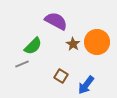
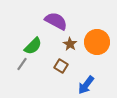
brown star: moved 3 px left
gray line: rotated 32 degrees counterclockwise
brown square: moved 10 px up
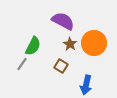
purple semicircle: moved 7 px right
orange circle: moved 3 px left, 1 px down
green semicircle: rotated 18 degrees counterclockwise
blue arrow: rotated 24 degrees counterclockwise
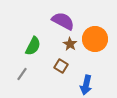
orange circle: moved 1 px right, 4 px up
gray line: moved 10 px down
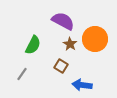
green semicircle: moved 1 px up
blue arrow: moved 4 px left; rotated 84 degrees clockwise
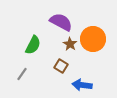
purple semicircle: moved 2 px left, 1 px down
orange circle: moved 2 px left
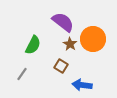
purple semicircle: moved 2 px right; rotated 10 degrees clockwise
